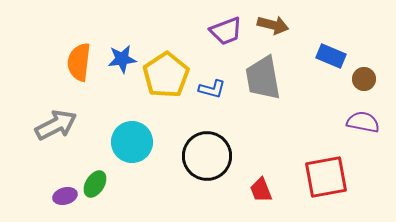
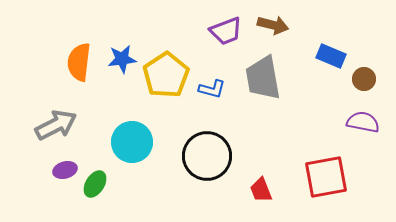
purple ellipse: moved 26 px up
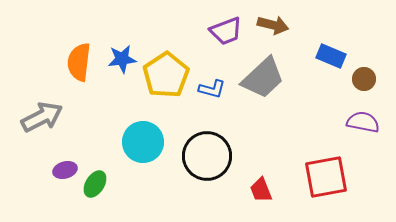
gray trapezoid: rotated 123 degrees counterclockwise
gray arrow: moved 14 px left, 8 px up
cyan circle: moved 11 px right
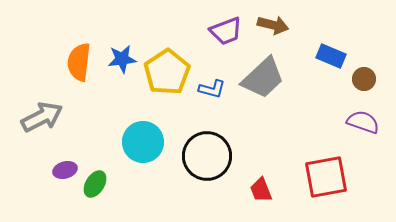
yellow pentagon: moved 1 px right, 3 px up
purple semicircle: rotated 8 degrees clockwise
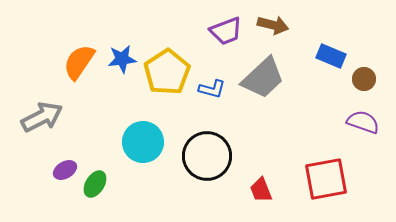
orange semicircle: rotated 27 degrees clockwise
purple ellipse: rotated 15 degrees counterclockwise
red square: moved 2 px down
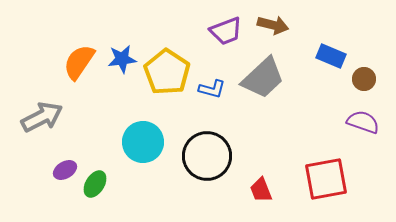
yellow pentagon: rotated 6 degrees counterclockwise
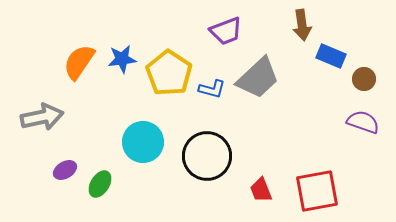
brown arrow: moved 29 px right; rotated 68 degrees clockwise
yellow pentagon: moved 2 px right, 1 px down
gray trapezoid: moved 5 px left
gray arrow: rotated 15 degrees clockwise
red square: moved 9 px left, 12 px down
green ellipse: moved 5 px right
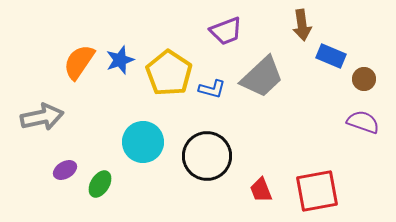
blue star: moved 2 px left, 1 px down; rotated 12 degrees counterclockwise
gray trapezoid: moved 4 px right, 1 px up
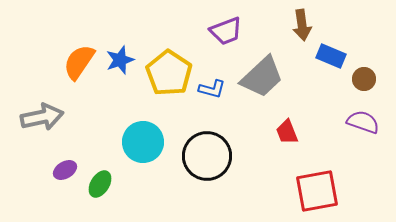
red trapezoid: moved 26 px right, 58 px up
